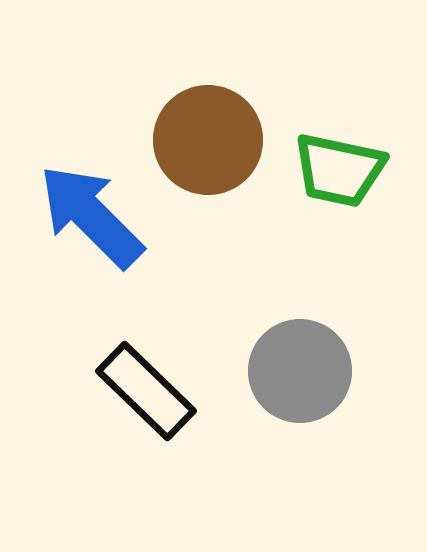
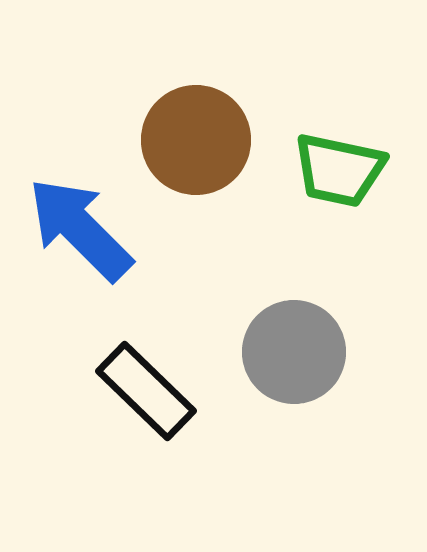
brown circle: moved 12 px left
blue arrow: moved 11 px left, 13 px down
gray circle: moved 6 px left, 19 px up
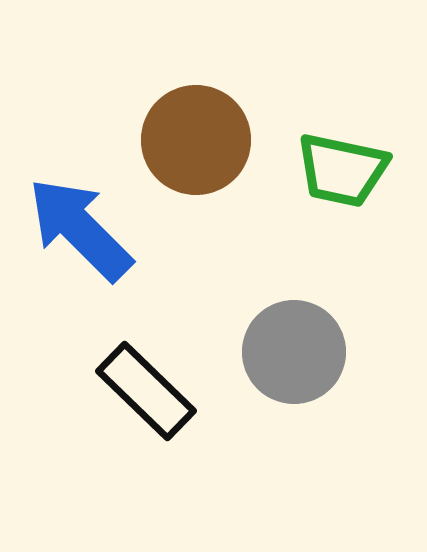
green trapezoid: moved 3 px right
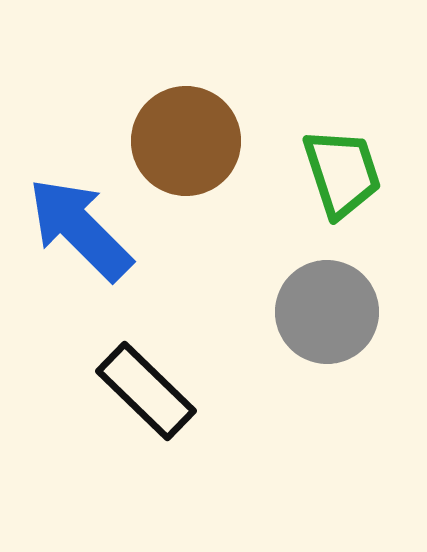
brown circle: moved 10 px left, 1 px down
green trapezoid: moved 3 px down; rotated 120 degrees counterclockwise
gray circle: moved 33 px right, 40 px up
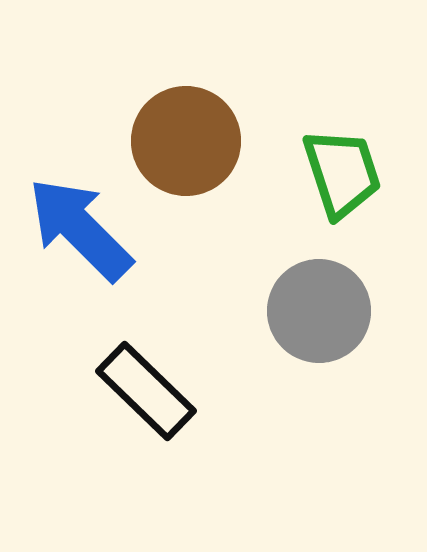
gray circle: moved 8 px left, 1 px up
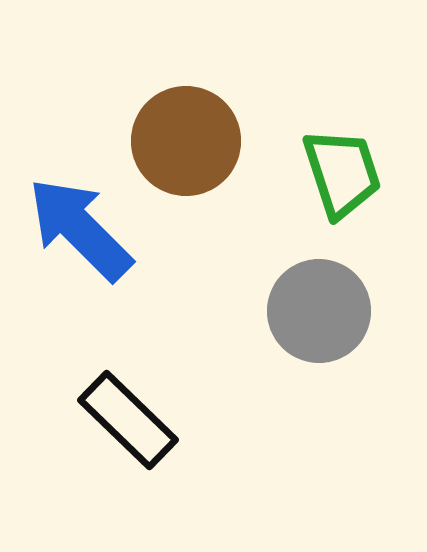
black rectangle: moved 18 px left, 29 px down
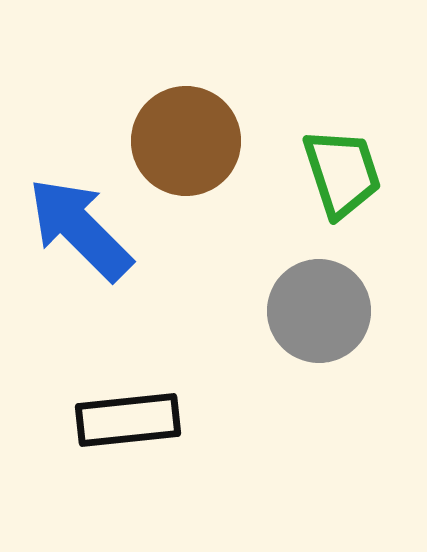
black rectangle: rotated 50 degrees counterclockwise
